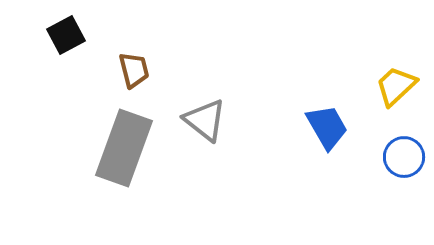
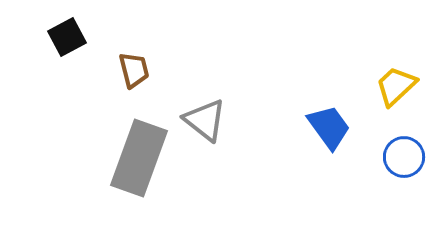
black square: moved 1 px right, 2 px down
blue trapezoid: moved 2 px right; rotated 6 degrees counterclockwise
gray rectangle: moved 15 px right, 10 px down
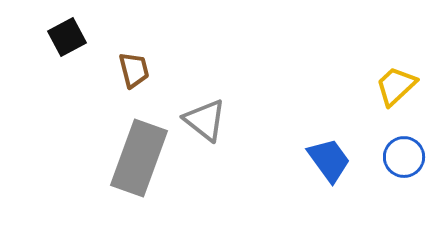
blue trapezoid: moved 33 px down
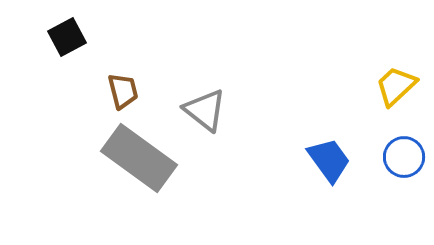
brown trapezoid: moved 11 px left, 21 px down
gray triangle: moved 10 px up
gray rectangle: rotated 74 degrees counterclockwise
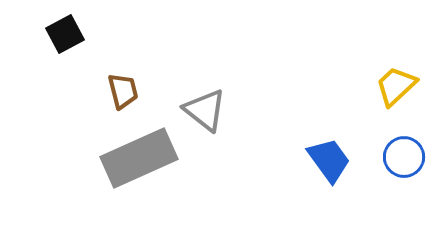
black square: moved 2 px left, 3 px up
gray rectangle: rotated 60 degrees counterclockwise
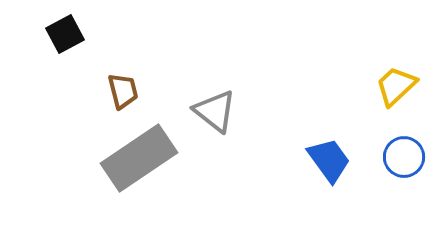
gray triangle: moved 10 px right, 1 px down
gray rectangle: rotated 10 degrees counterclockwise
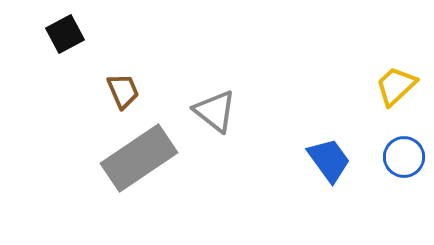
brown trapezoid: rotated 9 degrees counterclockwise
